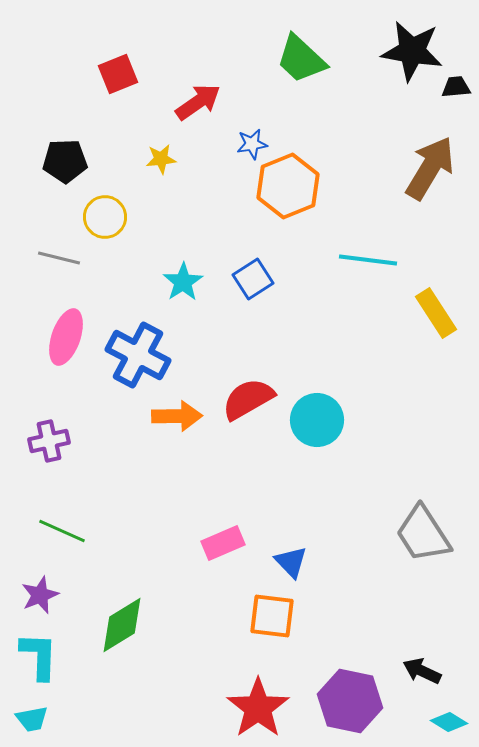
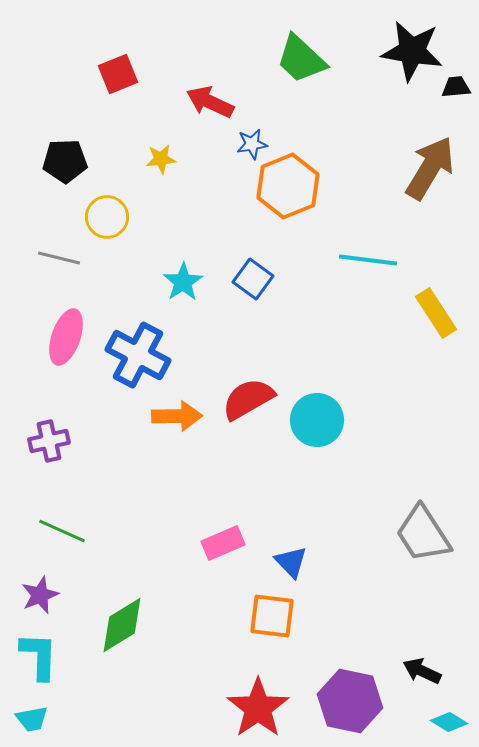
red arrow: moved 12 px right; rotated 120 degrees counterclockwise
yellow circle: moved 2 px right
blue square: rotated 21 degrees counterclockwise
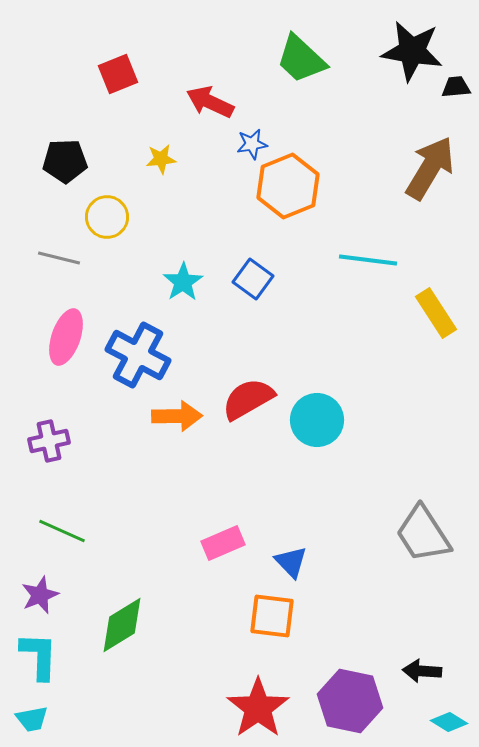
black arrow: rotated 21 degrees counterclockwise
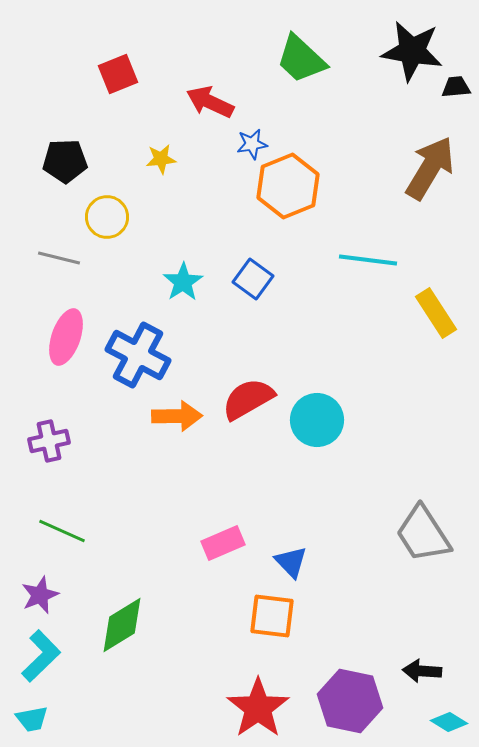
cyan L-shape: moved 2 px right; rotated 44 degrees clockwise
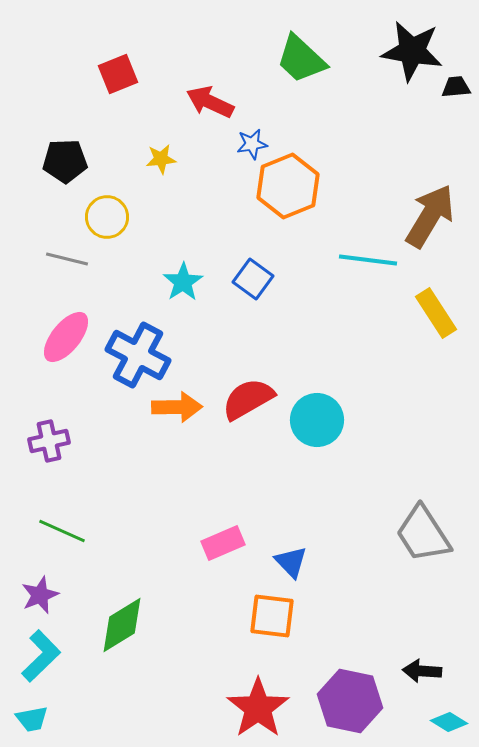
brown arrow: moved 48 px down
gray line: moved 8 px right, 1 px down
pink ellipse: rotated 20 degrees clockwise
orange arrow: moved 9 px up
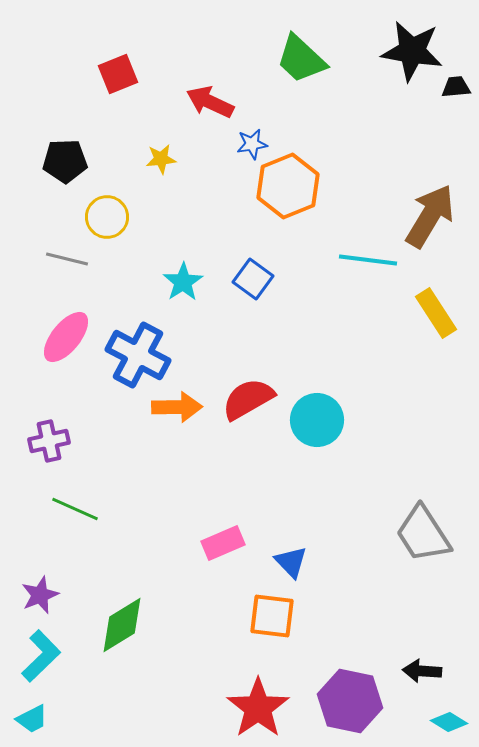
green line: moved 13 px right, 22 px up
cyan trapezoid: rotated 16 degrees counterclockwise
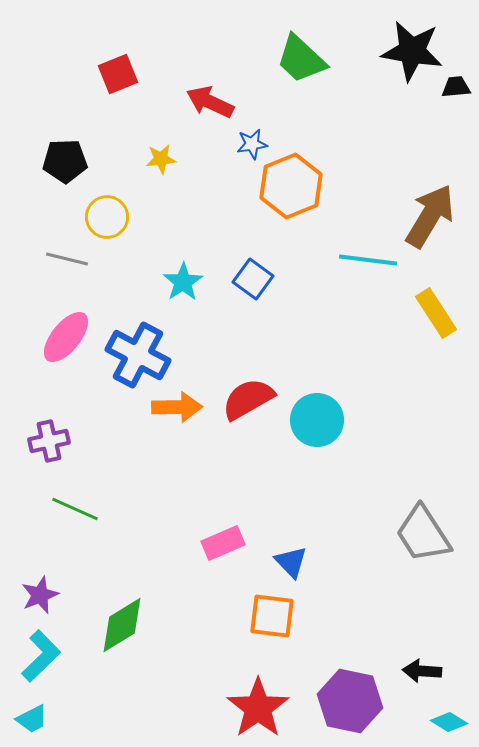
orange hexagon: moved 3 px right
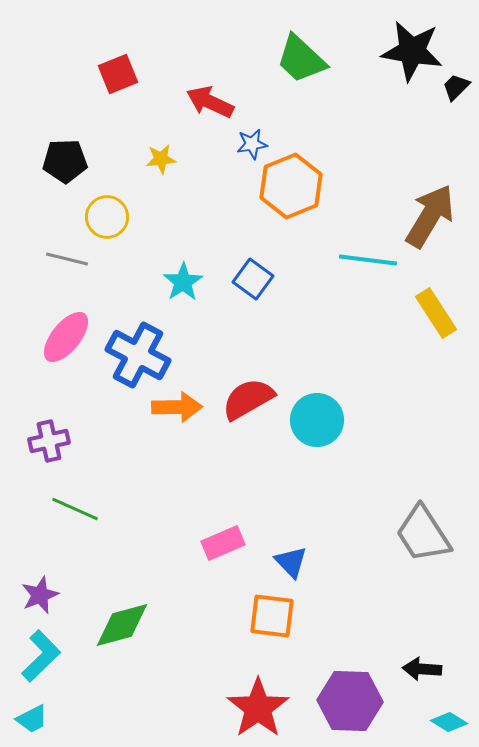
black trapezoid: rotated 40 degrees counterclockwise
green diamond: rotated 16 degrees clockwise
black arrow: moved 2 px up
purple hexagon: rotated 10 degrees counterclockwise
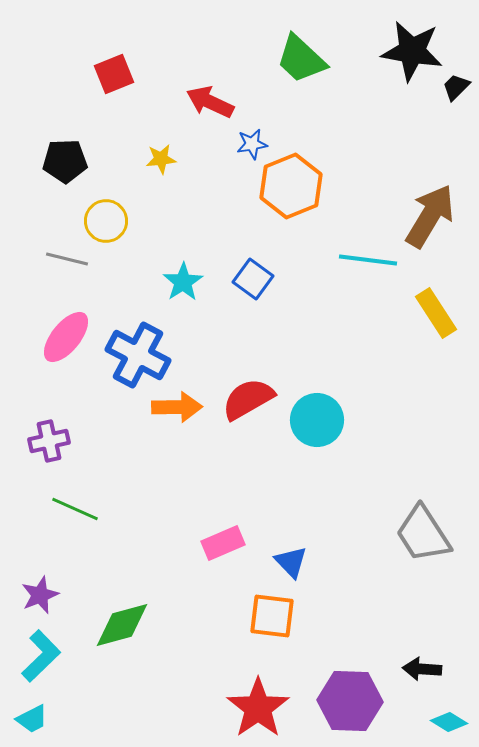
red square: moved 4 px left
yellow circle: moved 1 px left, 4 px down
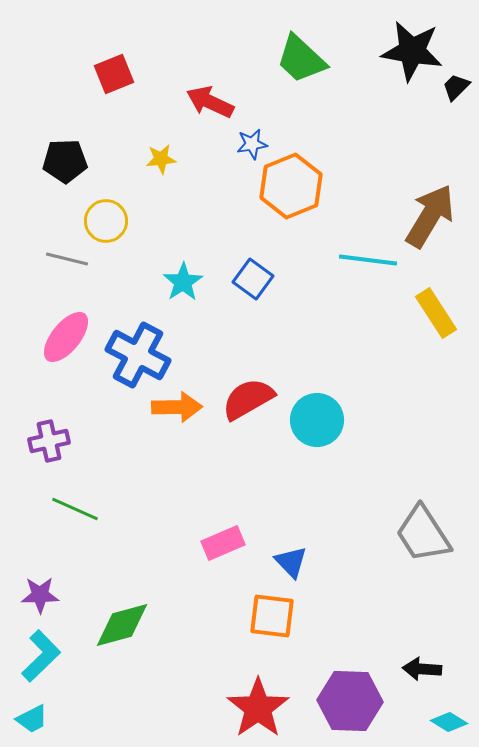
purple star: rotated 21 degrees clockwise
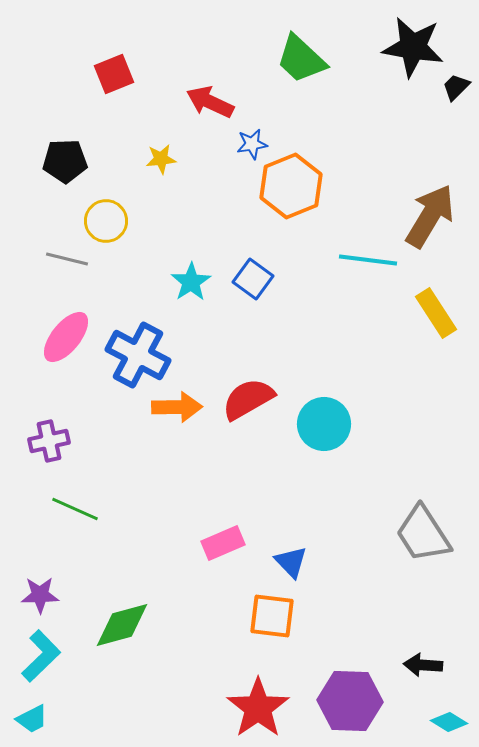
black star: moved 1 px right, 4 px up
cyan star: moved 8 px right
cyan circle: moved 7 px right, 4 px down
black arrow: moved 1 px right, 4 px up
